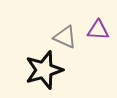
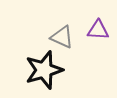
gray triangle: moved 3 px left
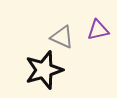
purple triangle: rotated 15 degrees counterclockwise
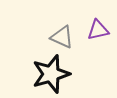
black star: moved 7 px right, 4 px down
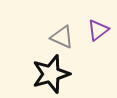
purple triangle: rotated 25 degrees counterclockwise
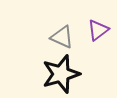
black star: moved 10 px right
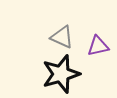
purple triangle: moved 16 px down; rotated 25 degrees clockwise
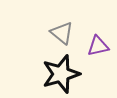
gray triangle: moved 4 px up; rotated 15 degrees clockwise
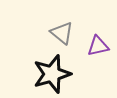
black star: moved 9 px left
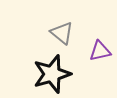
purple triangle: moved 2 px right, 5 px down
